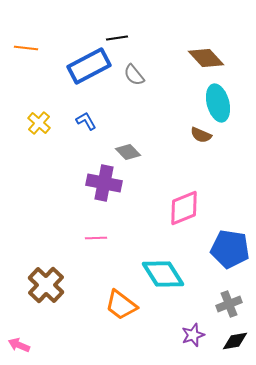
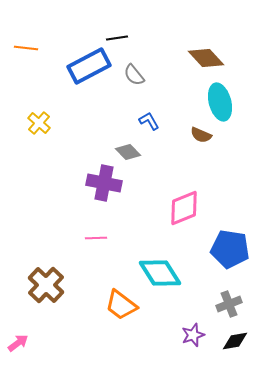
cyan ellipse: moved 2 px right, 1 px up
blue L-shape: moved 63 px right
cyan diamond: moved 3 px left, 1 px up
pink arrow: moved 1 px left, 2 px up; rotated 120 degrees clockwise
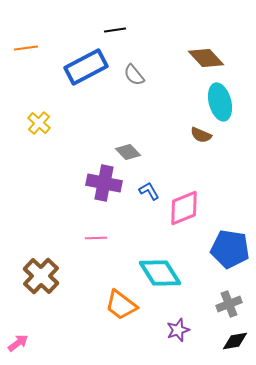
black line: moved 2 px left, 8 px up
orange line: rotated 15 degrees counterclockwise
blue rectangle: moved 3 px left, 1 px down
blue L-shape: moved 70 px down
brown cross: moved 5 px left, 9 px up
purple star: moved 15 px left, 5 px up
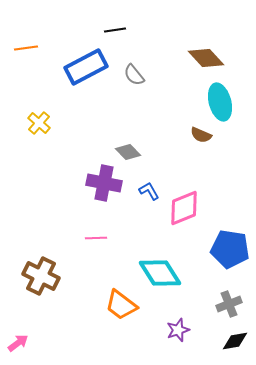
brown cross: rotated 18 degrees counterclockwise
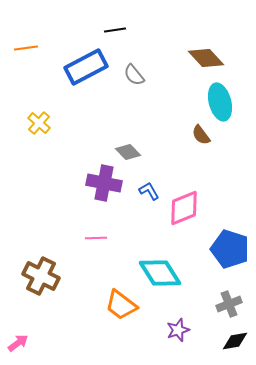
brown semicircle: rotated 30 degrees clockwise
blue pentagon: rotated 9 degrees clockwise
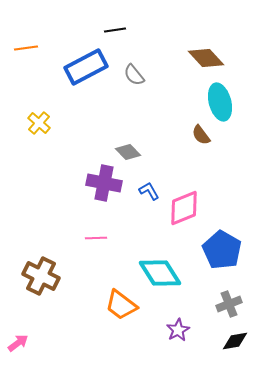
blue pentagon: moved 8 px left, 1 px down; rotated 12 degrees clockwise
purple star: rotated 10 degrees counterclockwise
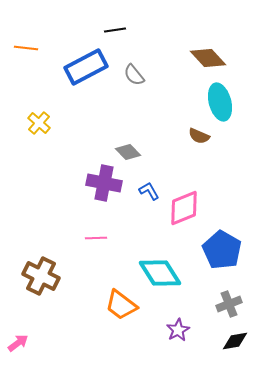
orange line: rotated 15 degrees clockwise
brown diamond: moved 2 px right
brown semicircle: moved 2 px left, 1 px down; rotated 30 degrees counterclockwise
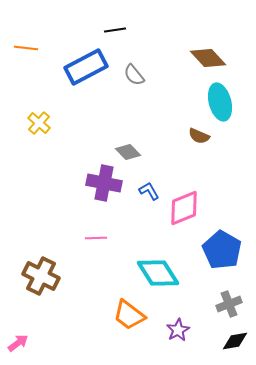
cyan diamond: moved 2 px left
orange trapezoid: moved 8 px right, 10 px down
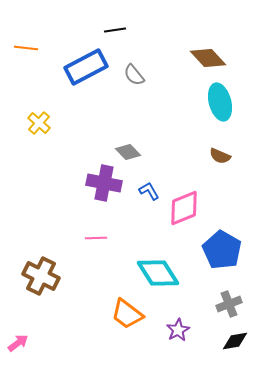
brown semicircle: moved 21 px right, 20 px down
orange trapezoid: moved 2 px left, 1 px up
